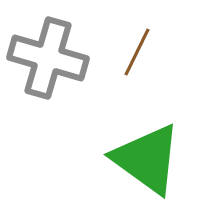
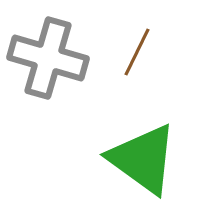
green triangle: moved 4 px left
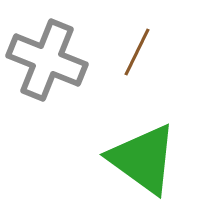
gray cross: moved 1 px left, 2 px down; rotated 6 degrees clockwise
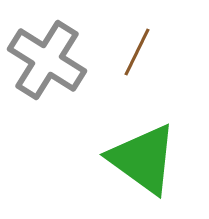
gray cross: rotated 10 degrees clockwise
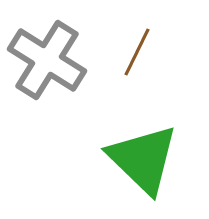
green triangle: rotated 8 degrees clockwise
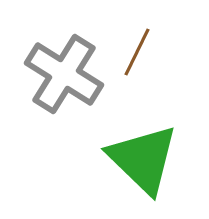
gray cross: moved 17 px right, 14 px down
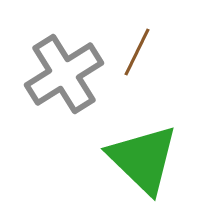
gray cross: rotated 26 degrees clockwise
